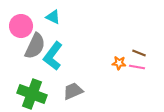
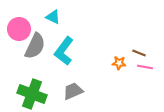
pink circle: moved 2 px left, 3 px down
cyan L-shape: moved 11 px right, 5 px up
pink line: moved 8 px right
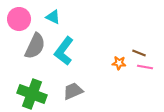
pink circle: moved 10 px up
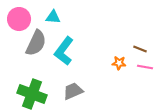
cyan triangle: rotated 21 degrees counterclockwise
gray semicircle: moved 1 px right, 3 px up
brown line: moved 1 px right, 4 px up
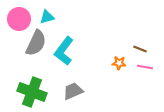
cyan triangle: moved 6 px left; rotated 21 degrees counterclockwise
green cross: moved 2 px up
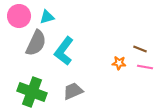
pink circle: moved 3 px up
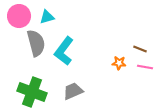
gray semicircle: rotated 40 degrees counterclockwise
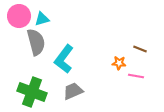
cyan triangle: moved 5 px left, 2 px down
gray semicircle: moved 1 px up
cyan L-shape: moved 8 px down
pink line: moved 9 px left, 9 px down
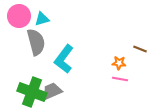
pink line: moved 16 px left, 3 px down
gray trapezoid: moved 21 px left
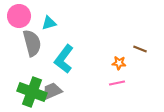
cyan triangle: moved 7 px right, 4 px down
gray semicircle: moved 4 px left, 1 px down
pink line: moved 3 px left, 4 px down; rotated 21 degrees counterclockwise
